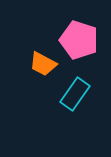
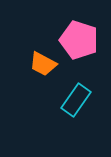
cyan rectangle: moved 1 px right, 6 px down
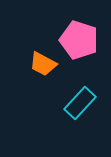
cyan rectangle: moved 4 px right, 3 px down; rotated 8 degrees clockwise
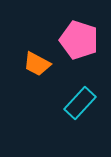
orange trapezoid: moved 6 px left
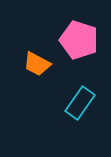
cyan rectangle: rotated 8 degrees counterclockwise
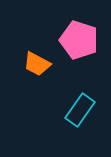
cyan rectangle: moved 7 px down
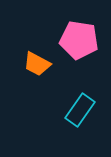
pink pentagon: rotated 9 degrees counterclockwise
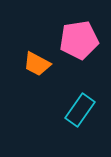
pink pentagon: rotated 18 degrees counterclockwise
